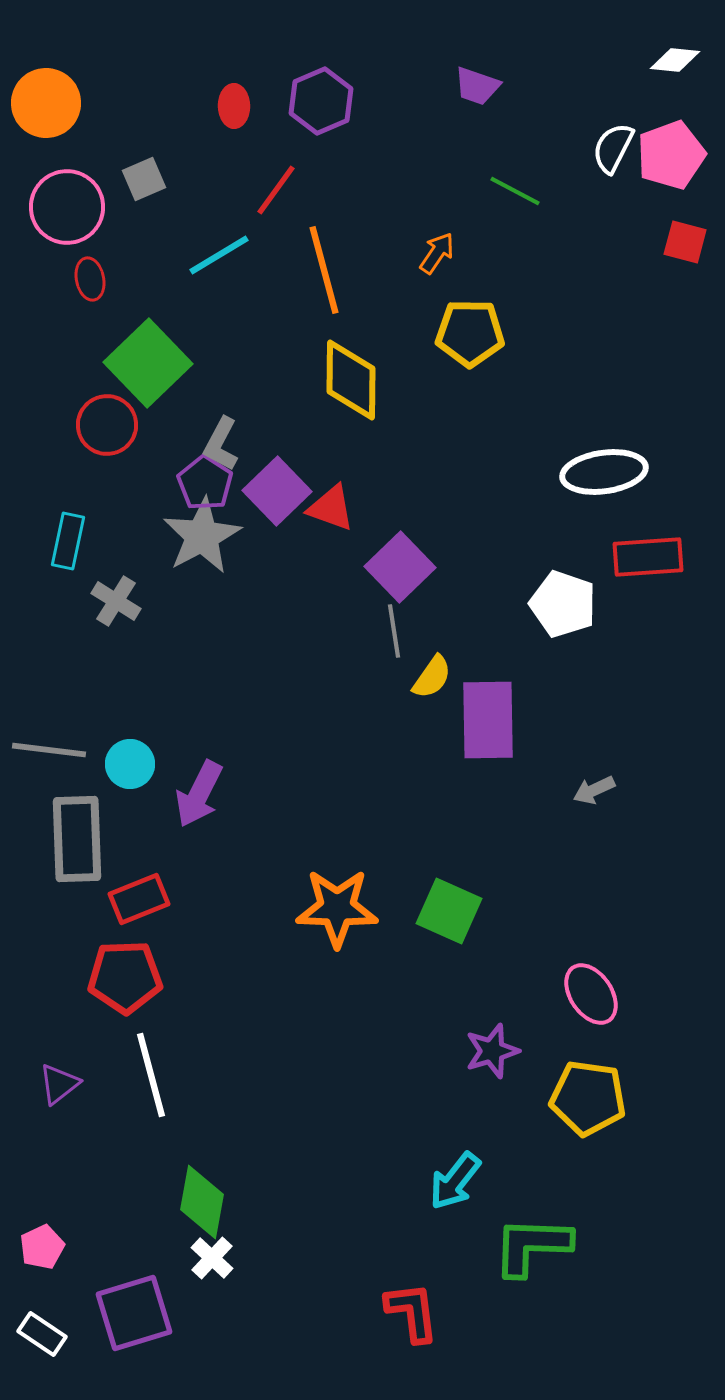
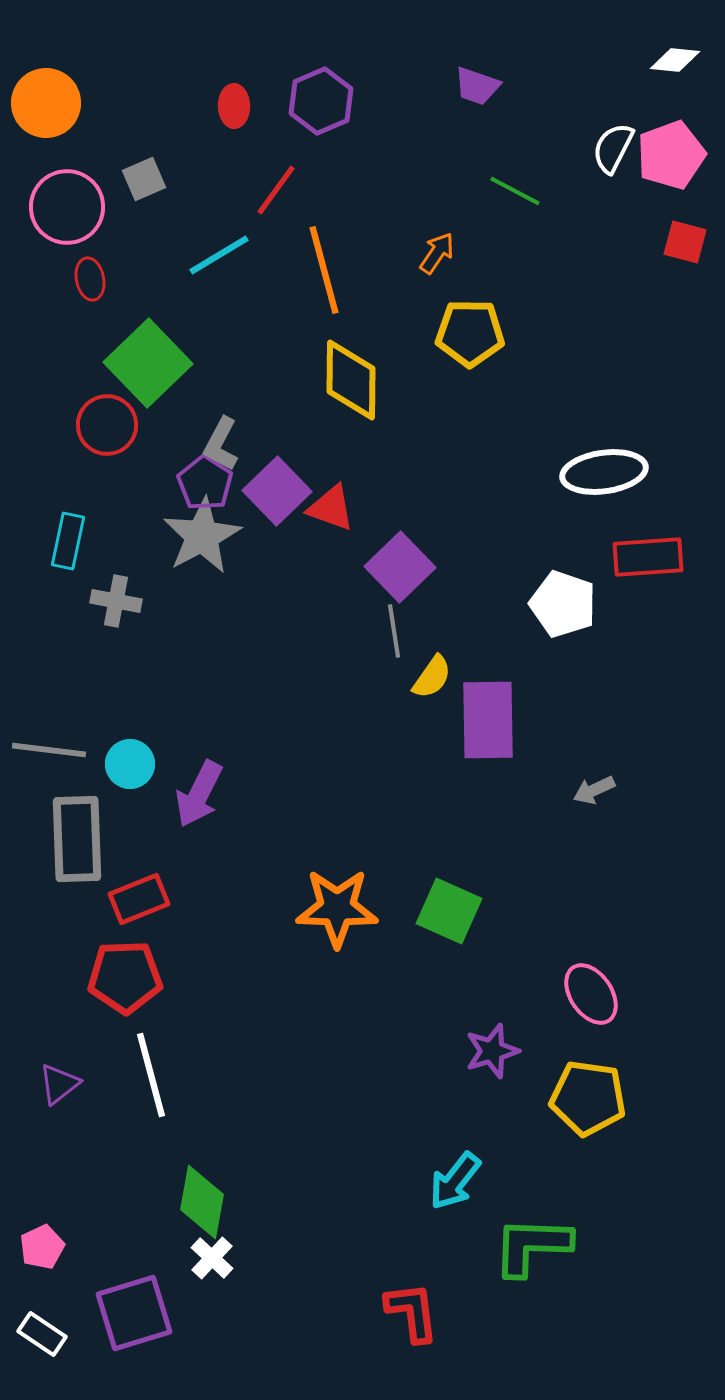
gray cross at (116, 601): rotated 21 degrees counterclockwise
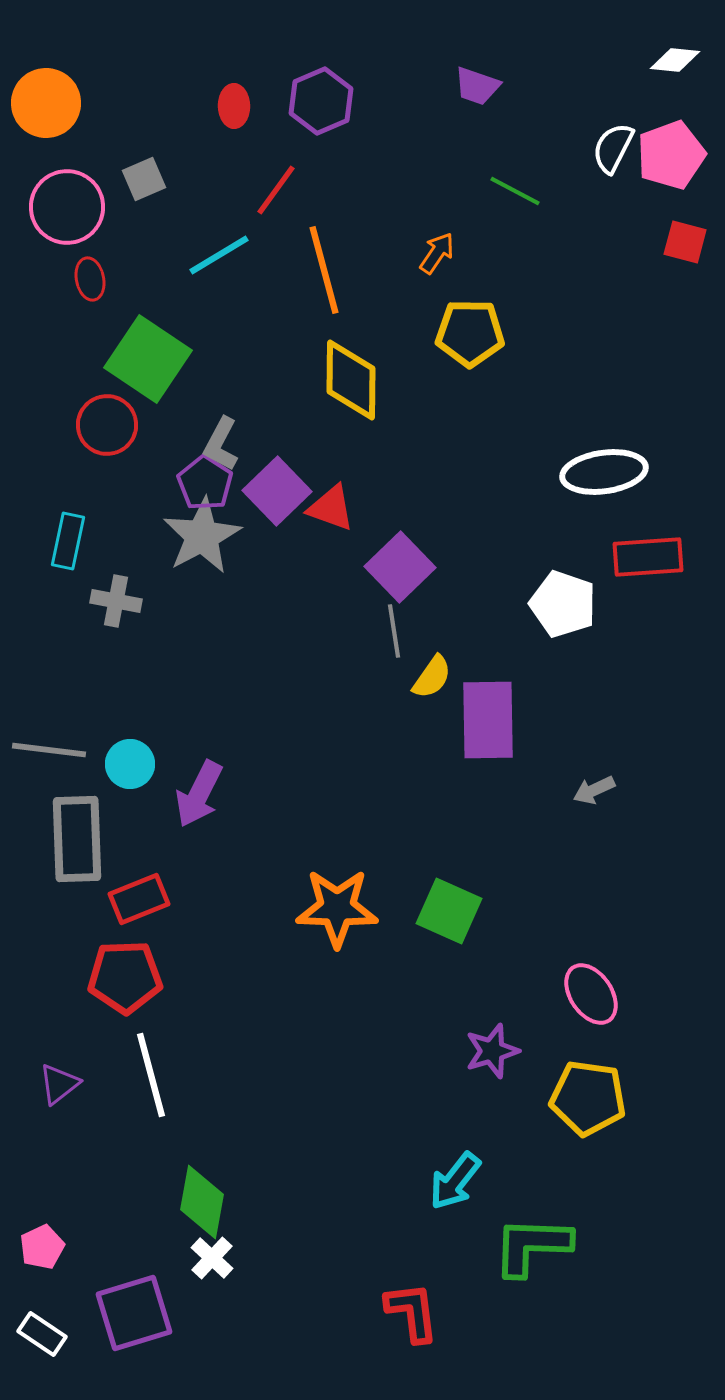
green square at (148, 363): moved 4 px up; rotated 12 degrees counterclockwise
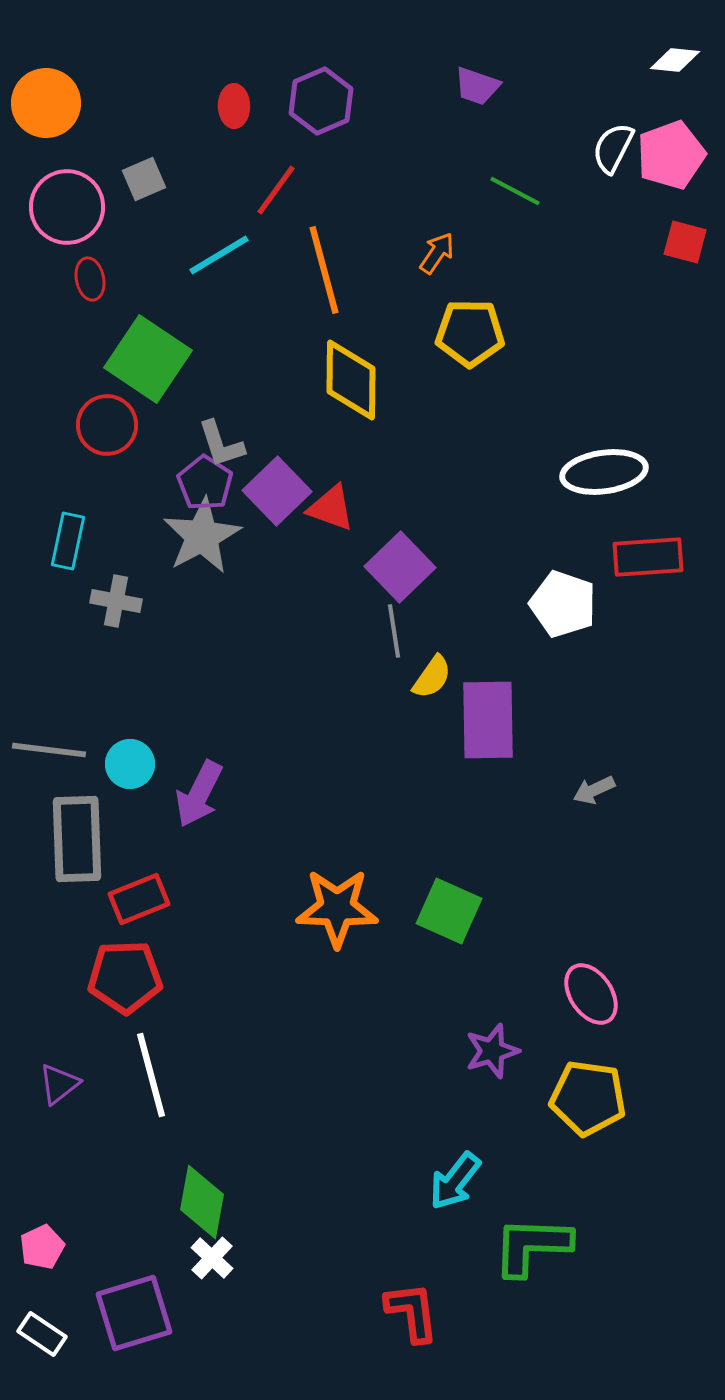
gray L-shape at (221, 444): rotated 46 degrees counterclockwise
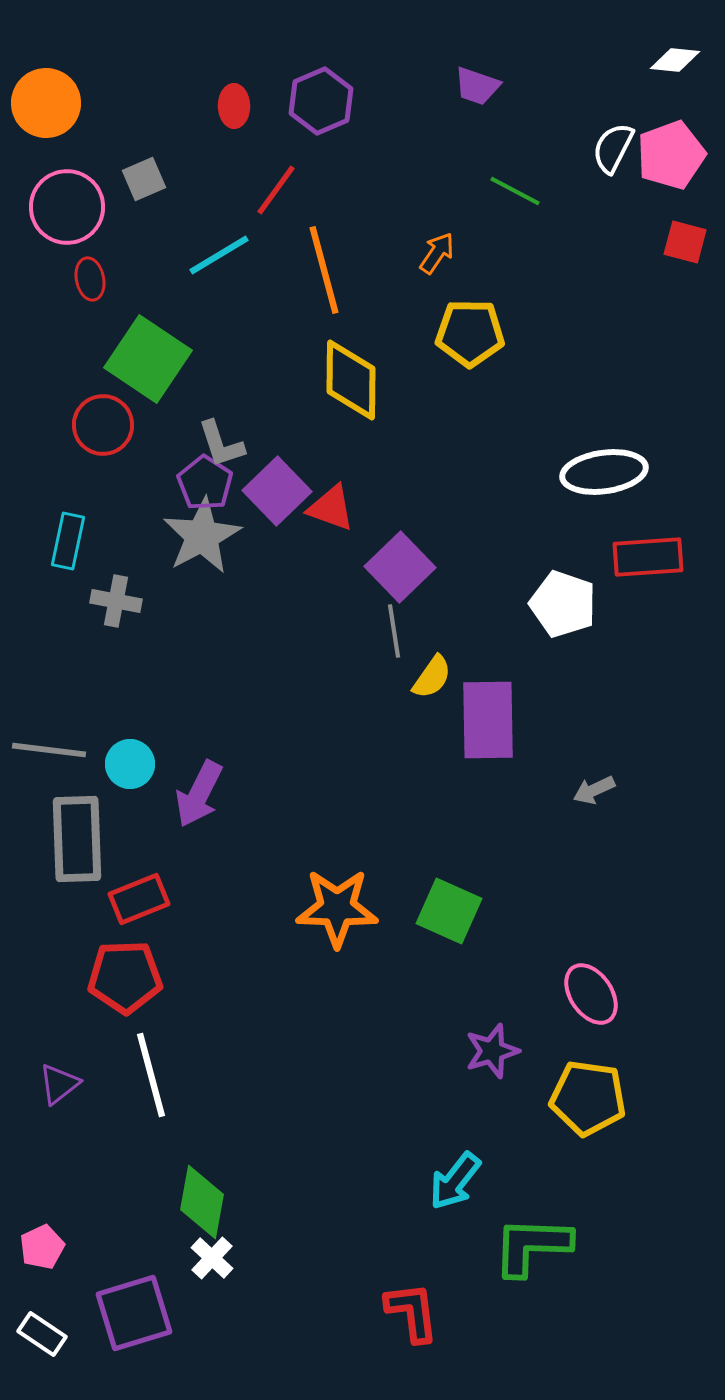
red circle at (107, 425): moved 4 px left
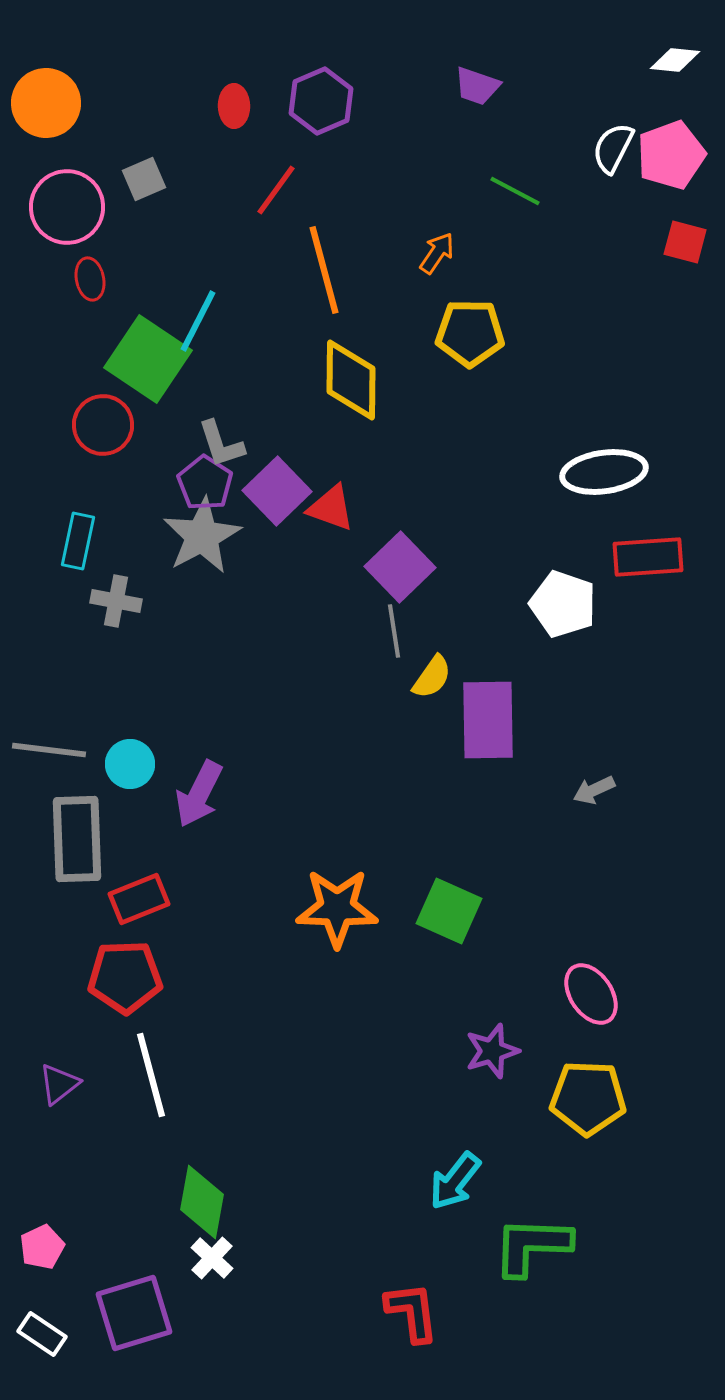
cyan line at (219, 255): moved 21 px left, 66 px down; rotated 32 degrees counterclockwise
cyan rectangle at (68, 541): moved 10 px right
yellow pentagon at (588, 1098): rotated 6 degrees counterclockwise
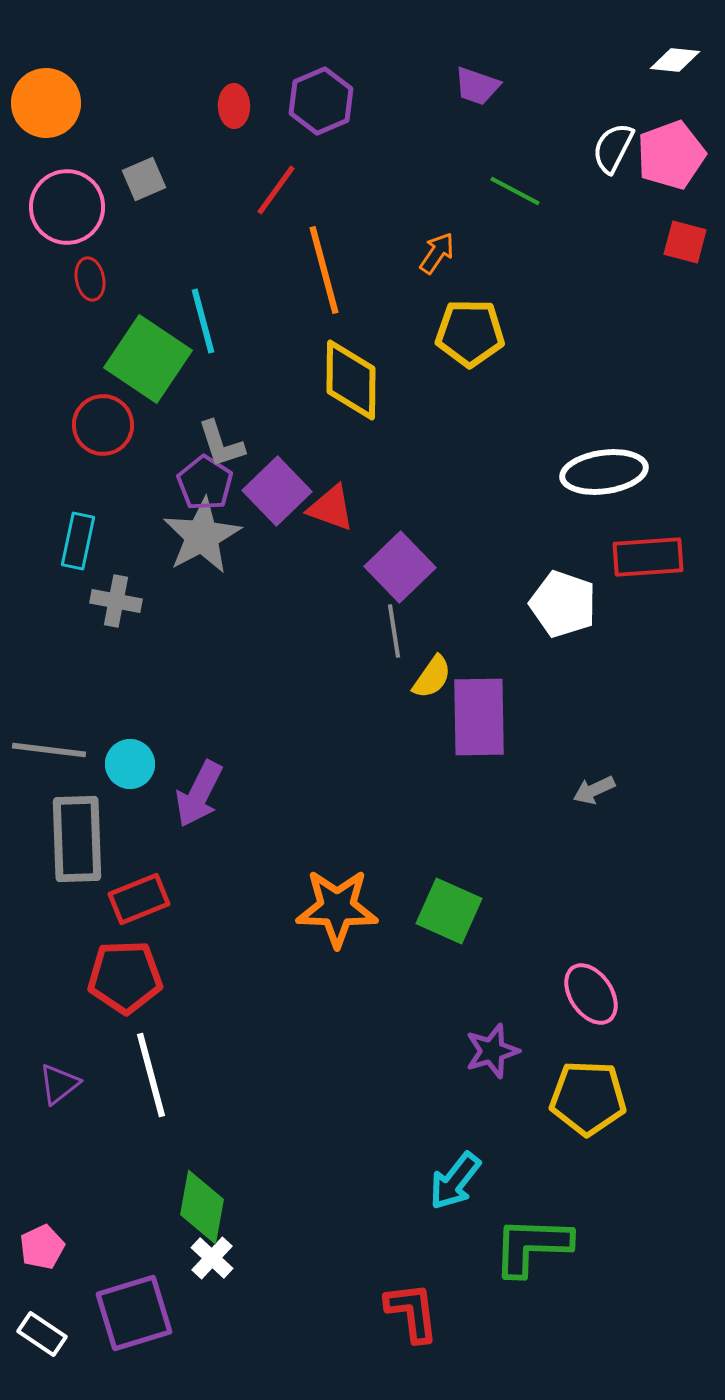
cyan line at (198, 321): moved 5 px right; rotated 42 degrees counterclockwise
purple rectangle at (488, 720): moved 9 px left, 3 px up
green diamond at (202, 1202): moved 5 px down
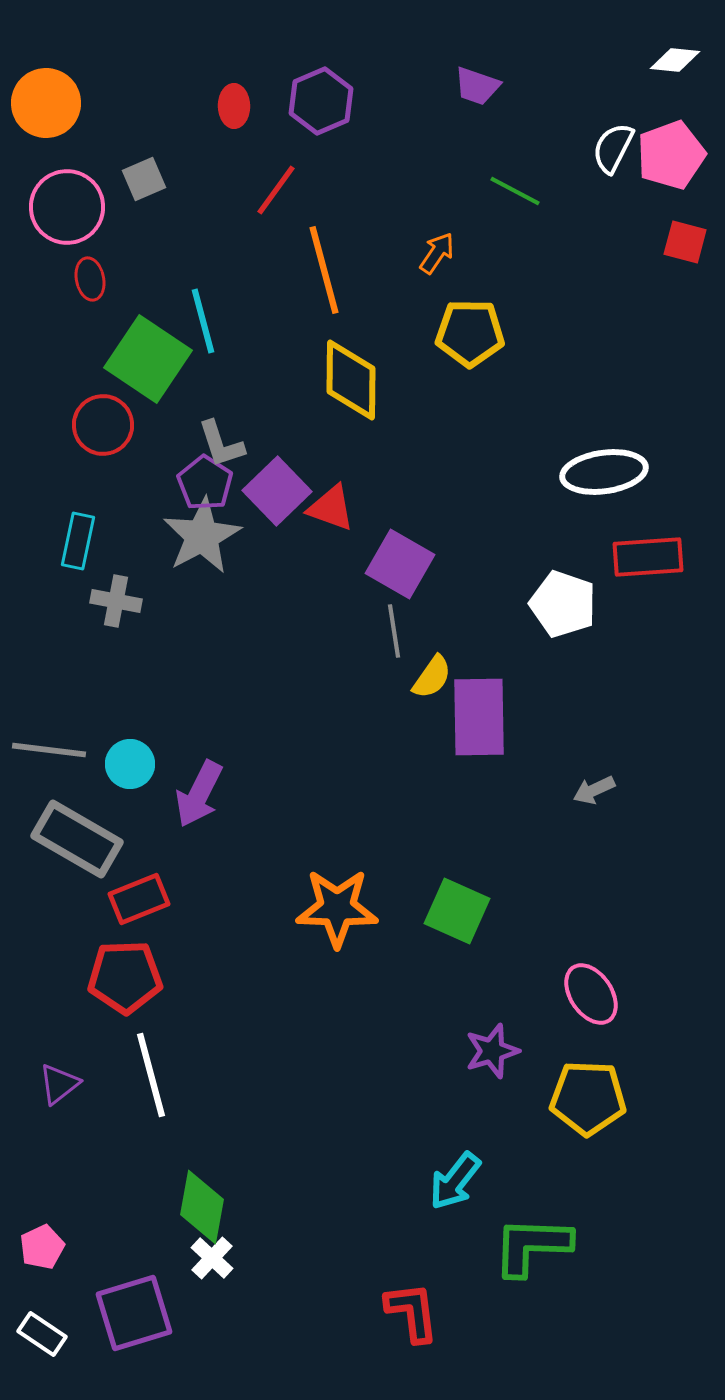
purple square at (400, 567): moved 3 px up; rotated 16 degrees counterclockwise
gray rectangle at (77, 839): rotated 58 degrees counterclockwise
green square at (449, 911): moved 8 px right
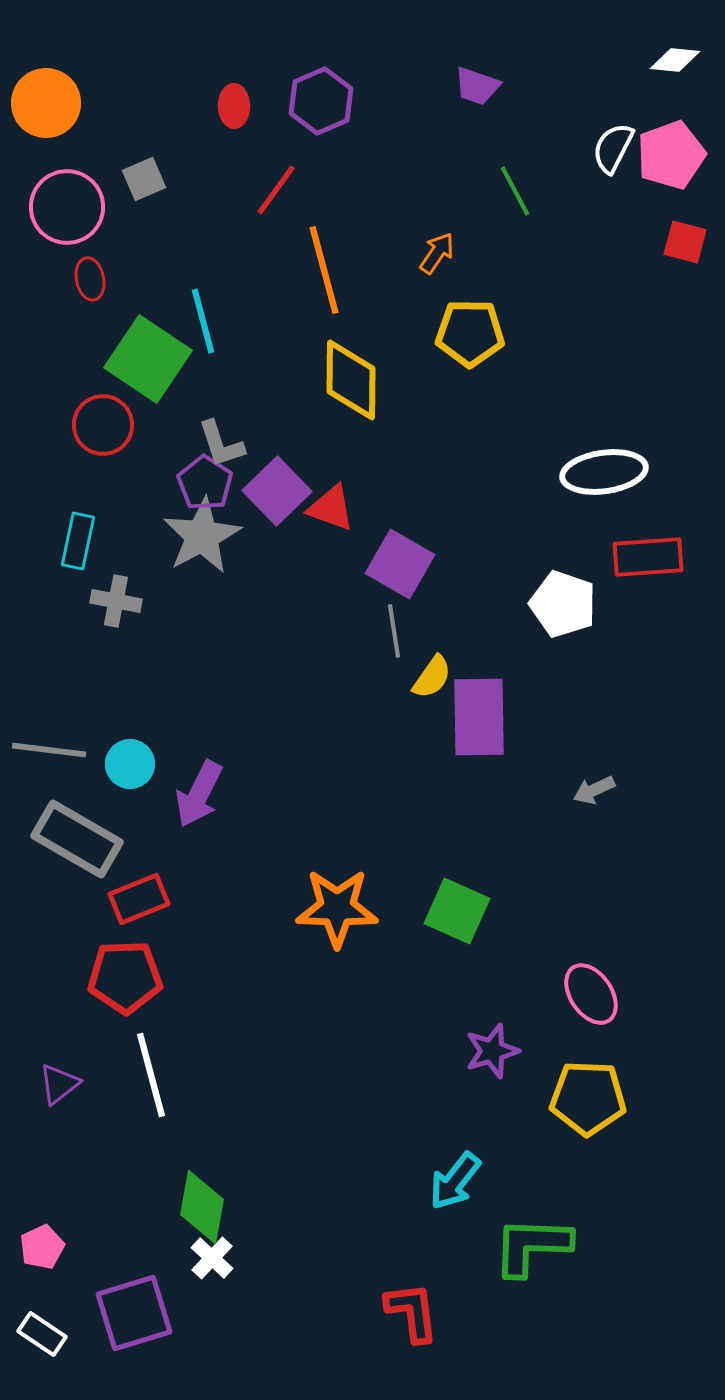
green line at (515, 191): rotated 34 degrees clockwise
